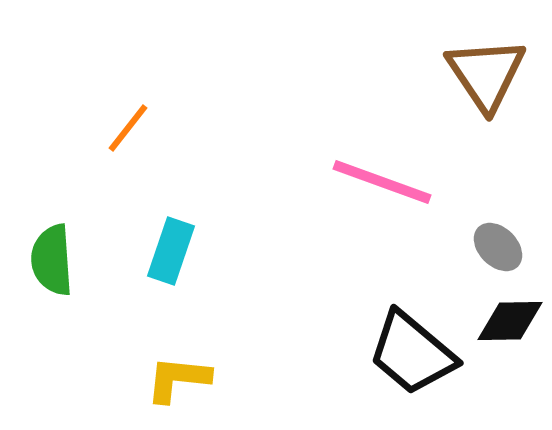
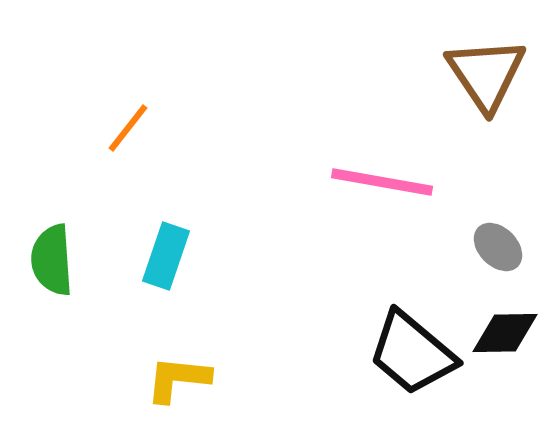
pink line: rotated 10 degrees counterclockwise
cyan rectangle: moved 5 px left, 5 px down
black diamond: moved 5 px left, 12 px down
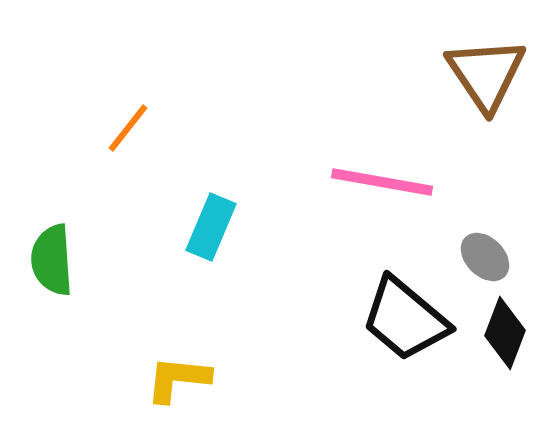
gray ellipse: moved 13 px left, 10 px down
cyan rectangle: moved 45 px right, 29 px up; rotated 4 degrees clockwise
black diamond: rotated 68 degrees counterclockwise
black trapezoid: moved 7 px left, 34 px up
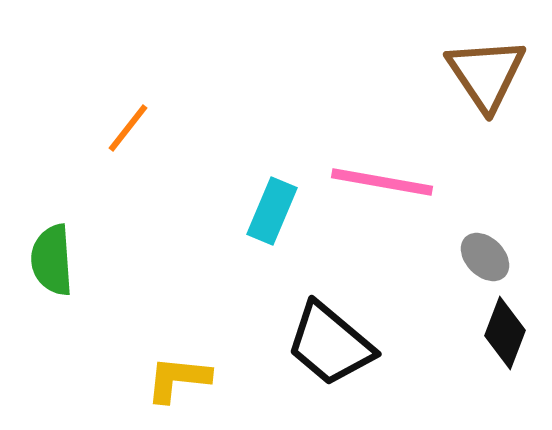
cyan rectangle: moved 61 px right, 16 px up
black trapezoid: moved 75 px left, 25 px down
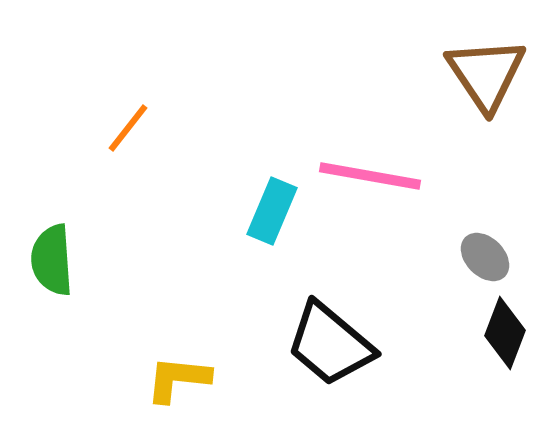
pink line: moved 12 px left, 6 px up
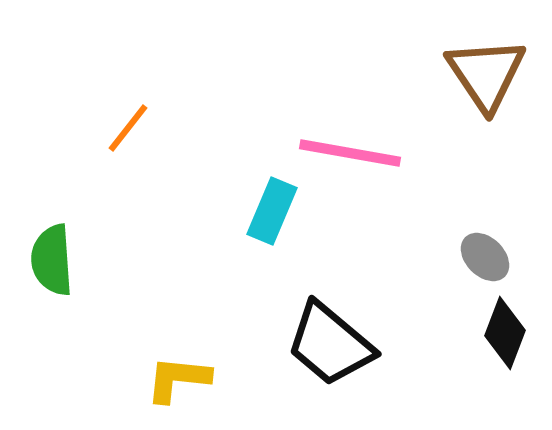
pink line: moved 20 px left, 23 px up
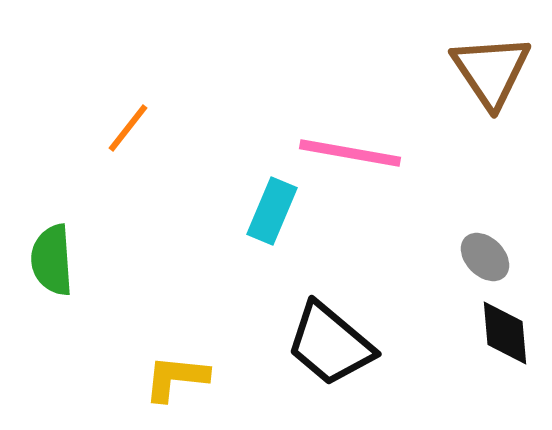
brown triangle: moved 5 px right, 3 px up
black diamond: rotated 26 degrees counterclockwise
yellow L-shape: moved 2 px left, 1 px up
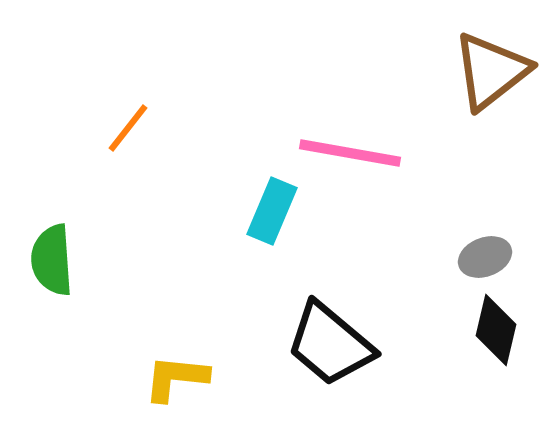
brown triangle: rotated 26 degrees clockwise
gray ellipse: rotated 66 degrees counterclockwise
black diamond: moved 9 px left, 3 px up; rotated 18 degrees clockwise
